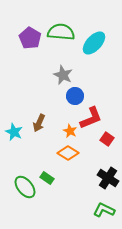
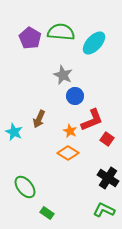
red L-shape: moved 1 px right, 2 px down
brown arrow: moved 4 px up
green rectangle: moved 35 px down
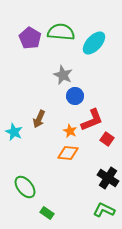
orange diamond: rotated 25 degrees counterclockwise
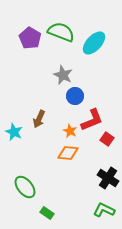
green semicircle: rotated 16 degrees clockwise
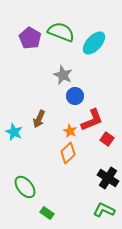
orange diamond: rotated 50 degrees counterclockwise
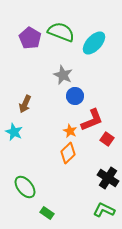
brown arrow: moved 14 px left, 15 px up
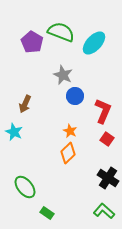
purple pentagon: moved 2 px right, 4 px down
red L-shape: moved 11 px right, 9 px up; rotated 45 degrees counterclockwise
green L-shape: moved 1 px down; rotated 15 degrees clockwise
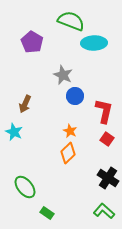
green semicircle: moved 10 px right, 11 px up
cyan ellipse: rotated 45 degrees clockwise
red L-shape: moved 1 px right; rotated 10 degrees counterclockwise
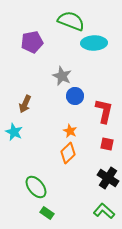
purple pentagon: rotated 30 degrees clockwise
gray star: moved 1 px left, 1 px down
red square: moved 5 px down; rotated 24 degrees counterclockwise
green ellipse: moved 11 px right
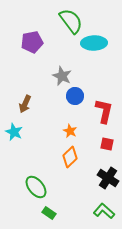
green semicircle: rotated 32 degrees clockwise
orange diamond: moved 2 px right, 4 px down
green rectangle: moved 2 px right
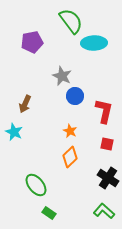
green ellipse: moved 2 px up
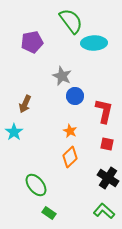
cyan star: rotated 12 degrees clockwise
